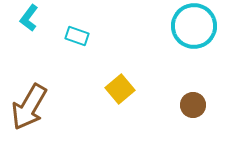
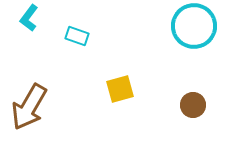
yellow square: rotated 24 degrees clockwise
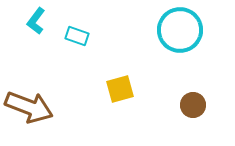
cyan L-shape: moved 7 px right, 3 px down
cyan circle: moved 14 px left, 4 px down
brown arrow: rotated 99 degrees counterclockwise
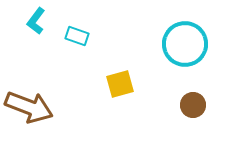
cyan circle: moved 5 px right, 14 px down
yellow square: moved 5 px up
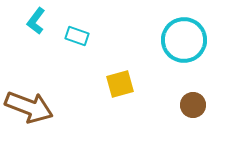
cyan circle: moved 1 px left, 4 px up
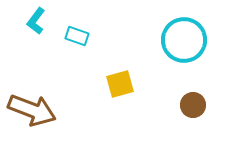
brown arrow: moved 3 px right, 3 px down
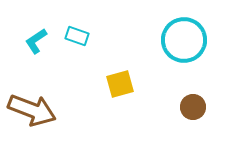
cyan L-shape: moved 20 px down; rotated 20 degrees clockwise
brown circle: moved 2 px down
